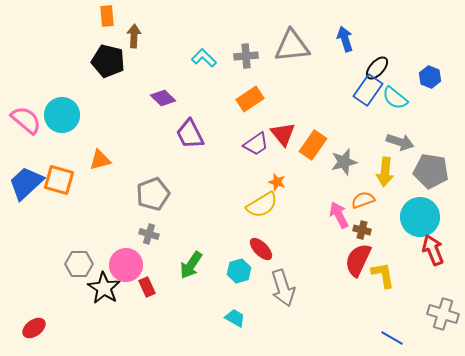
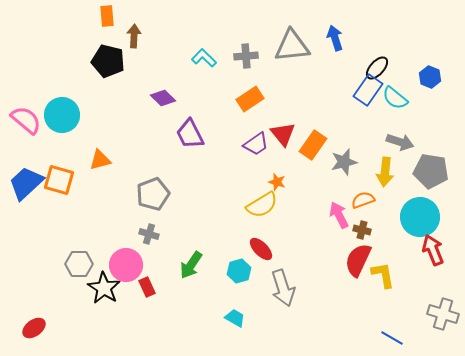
blue arrow at (345, 39): moved 10 px left, 1 px up
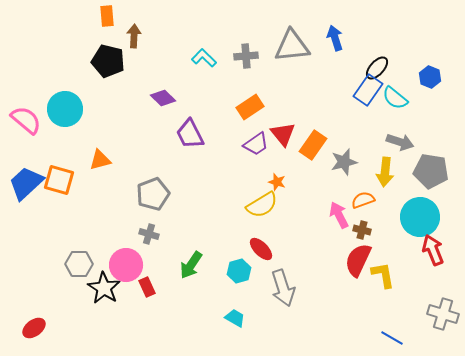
orange rectangle at (250, 99): moved 8 px down
cyan circle at (62, 115): moved 3 px right, 6 px up
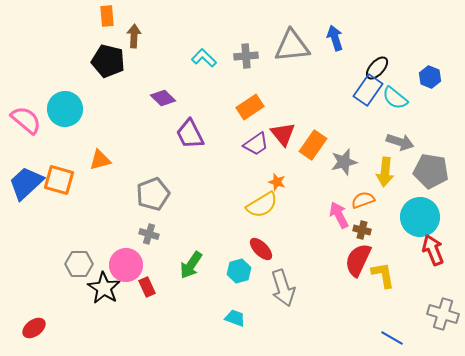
cyan trapezoid at (235, 318): rotated 10 degrees counterclockwise
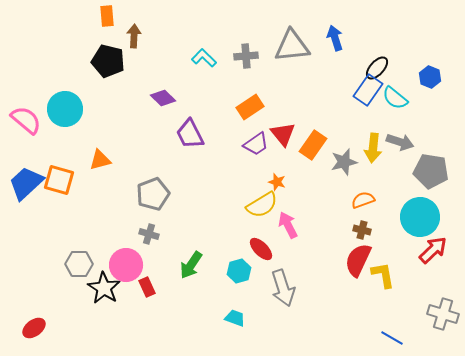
yellow arrow at (385, 172): moved 12 px left, 24 px up
pink arrow at (339, 215): moved 51 px left, 10 px down
red arrow at (433, 250): rotated 68 degrees clockwise
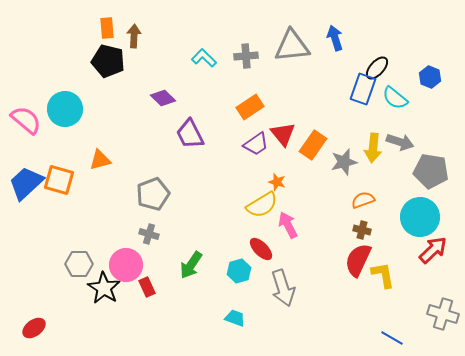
orange rectangle at (107, 16): moved 12 px down
blue rectangle at (368, 90): moved 5 px left, 1 px up; rotated 16 degrees counterclockwise
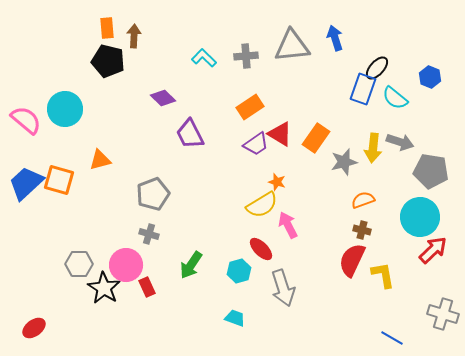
red triangle at (283, 134): moved 3 px left; rotated 20 degrees counterclockwise
orange rectangle at (313, 145): moved 3 px right, 7 px up
red semicircle at (358, 260): moved 6 px left
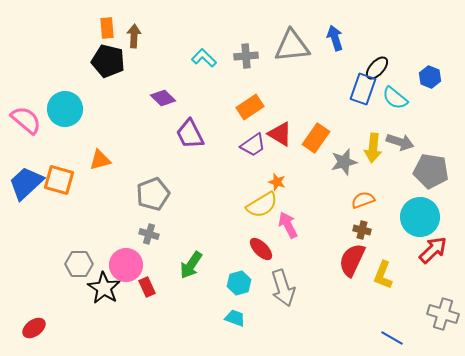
purple trapezoid at (256, 144): moved 3 px left, 1 px down
cyan hexagon at (239, 271): moved 12 px down
yellow L-shape at (383, 275): rotated 148 degrees counterclockwise
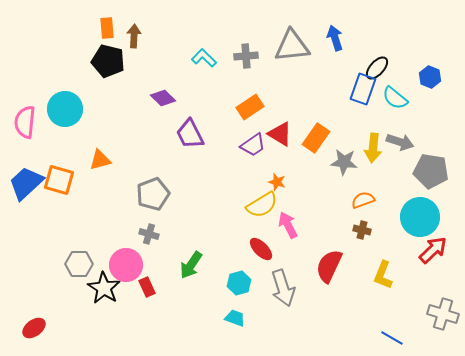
pink semicircle at (26, 120): moved 1 px left, 2 px down; rotated 124 degrees counterclockwise
gray star at (344, 162): rotated 20 degrees clockwise
red semicircle at (352, 260): moved 23 px left, 6 px down
